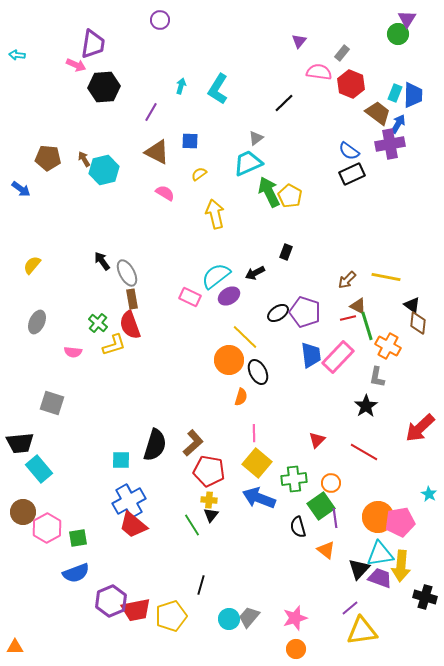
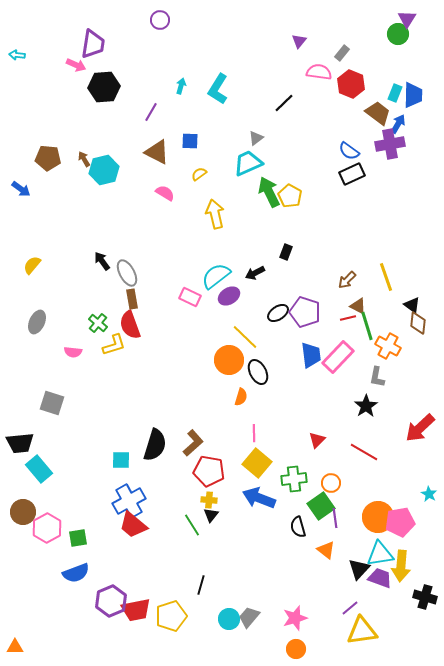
yellow line at (386, 277): rotated 60 degrees clockwise
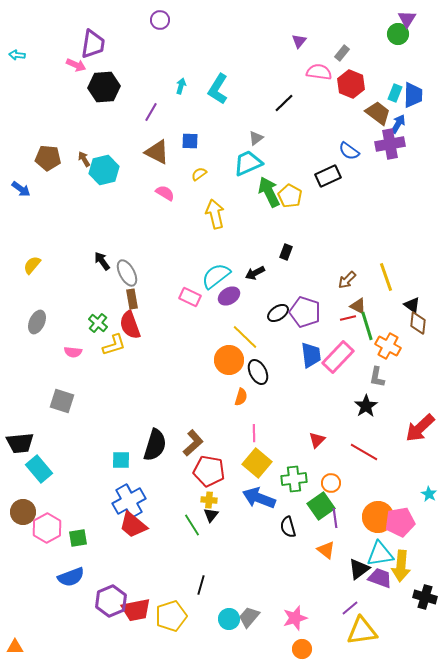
black rectangle at (352, 174): moved 24 px left, 2 px down
gray square at (52, 403): moved 10 px right, 2 px up
black semicircle at (298, 527): moved 10 px left
black triangle at (359, 569): rotated 10 degrees clockwise
blue semicircle at (76, 573): moved 5 px left, 4 px down
orange circle at (296, 649): moved 6 px right
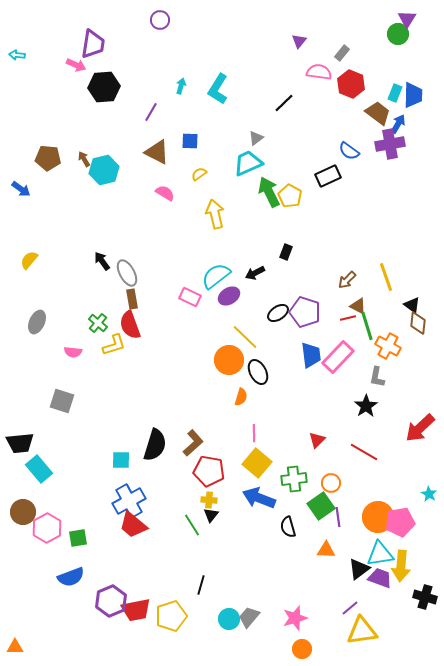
yellow semicircle at (32, 265): moved 3 px left, 5 px up
purple line at (335, 518): moved 3 px right, 1 px up
orange triangle at (326, 550): rotated 36 degrees counterclockwise
